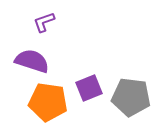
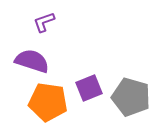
gray pentagon: rotated 9 degrees clockwise
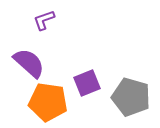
purple L-shape: moved 2 px up
purple semicircle: moved 3 px left, 2 px down; rotated 24 degrees clockwise
purple square: moved 2 px left, 5 px up
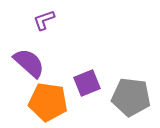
gray pentagon: rotated 9 degrees counterclockwise
